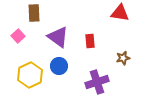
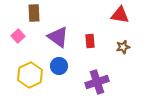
red triangle: moved 2 px down
brown star: moved 11 px up
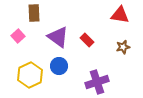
red rectangle: moved 3 px left, 1 px up; rotated 40 degrees counterclockwise
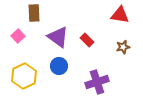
yellow hexagon: moved 6 px left, 1 px down
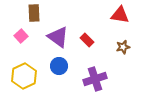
pink square: moved 3 px right
purple cross: moved 2 px left, 3 px up
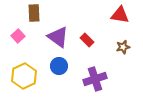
pink square: moved 3 px left
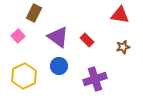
brown rectangle: rotated 30 degrees clockwise
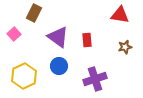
pink square: moved 4 px left, 2 px up
red rectangle: rotated 40 degrees clockwise
brown star: moved 2 px right
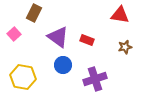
red rectangle: rotated 64 degrees counterclockwise
blue circle: moved 4 px right, 1 px up
yellow hexagon: moved 1 px left, 1 px down; rotated 25 degrees counterclockwise
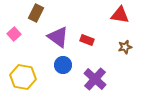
brown rectangle: moved 2 px right
purple cross: rotated 30 degrees counterclockwise
